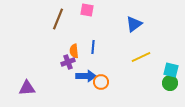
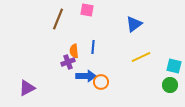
cyan square: moved 3 px right, 4 px up
green circle: moved 2 px down
purple triangle: rotated 24 degrees counterclockwise
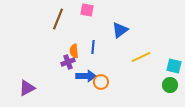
blue triangle: moved 14 px left, 6 px down
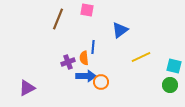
orange semicircle: moved 10 px right, 7 px down
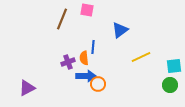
brown line: moved 4 px right
cyan square: rotated 21 degrees counterclockwise
orange circle: moved 3 px left, 2 px down
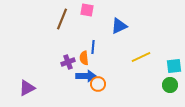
blue triangle: moved 1 px left, 4 px up; rotated 12 degrees clockwise
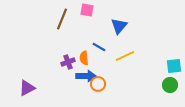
blue triangle: rotated 24 degrees counterclockwise
blue line: moved 6 px right; rotated 64 degrees counterclockwise
yellow line: moved 16 px left, 1 px up
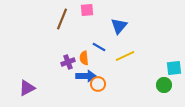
pink square: rotated 16 degrees counterclockwise
cyan square: moved 2 px down
green circle: moved 6 px left
